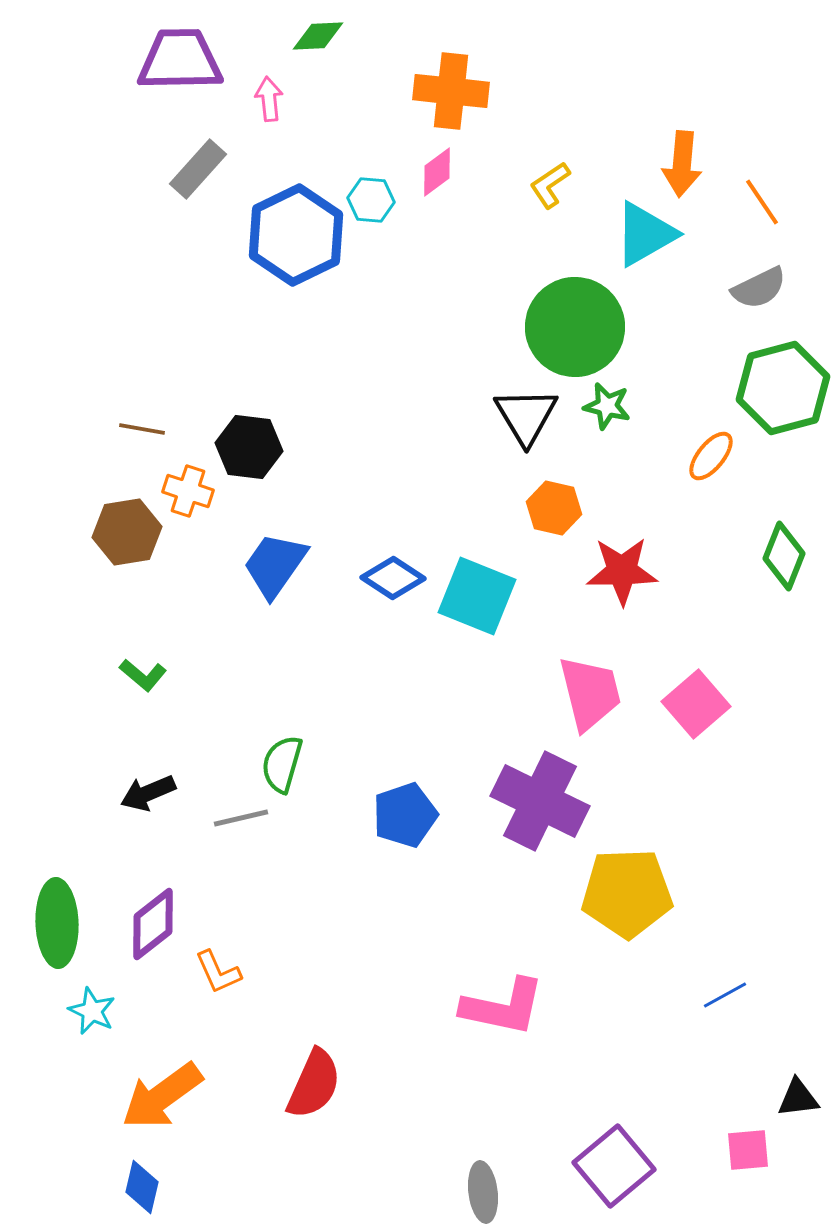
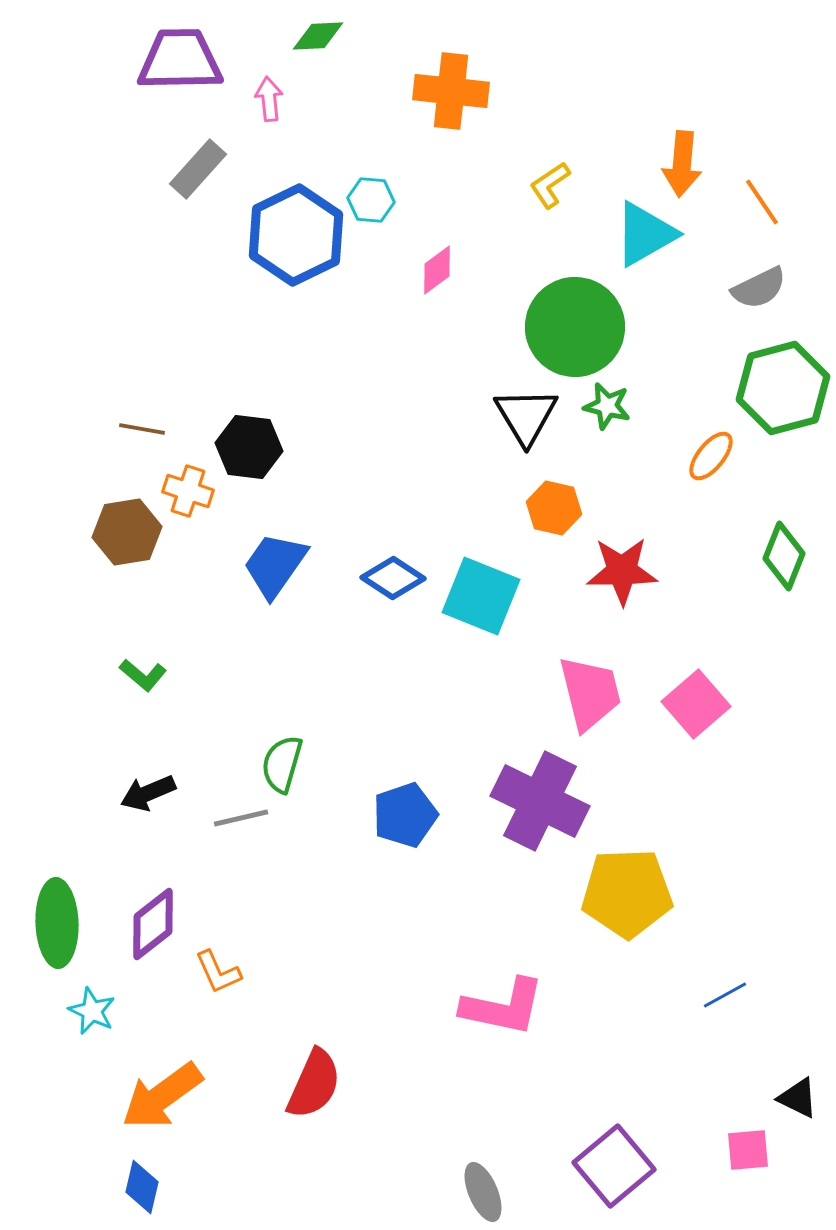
pink diamond at (437, 172): moved 98 px down
cyan square at (477, 596): moved 4 px right
black triangle at (798, 1098): rotated 33 degrees clockwise
gray ellipse at (483, 1192): rotated 16 degrees counterclockwise
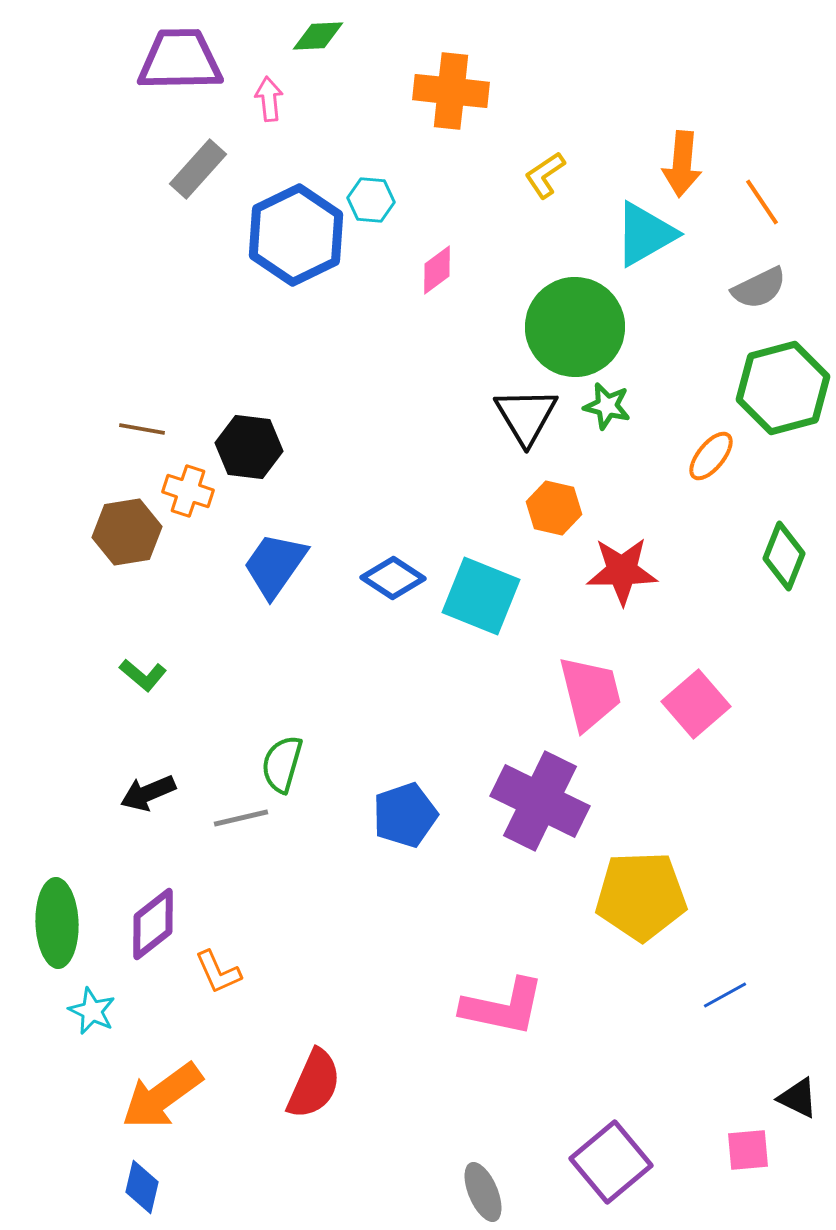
yellow L-shape at (550, 185): moved 5 px left, 10 px up
yellow pentagon at (627, 893): moved 14 px right, 3 px down
purple square at (614, 1166): moved 3 px left, 4 px up
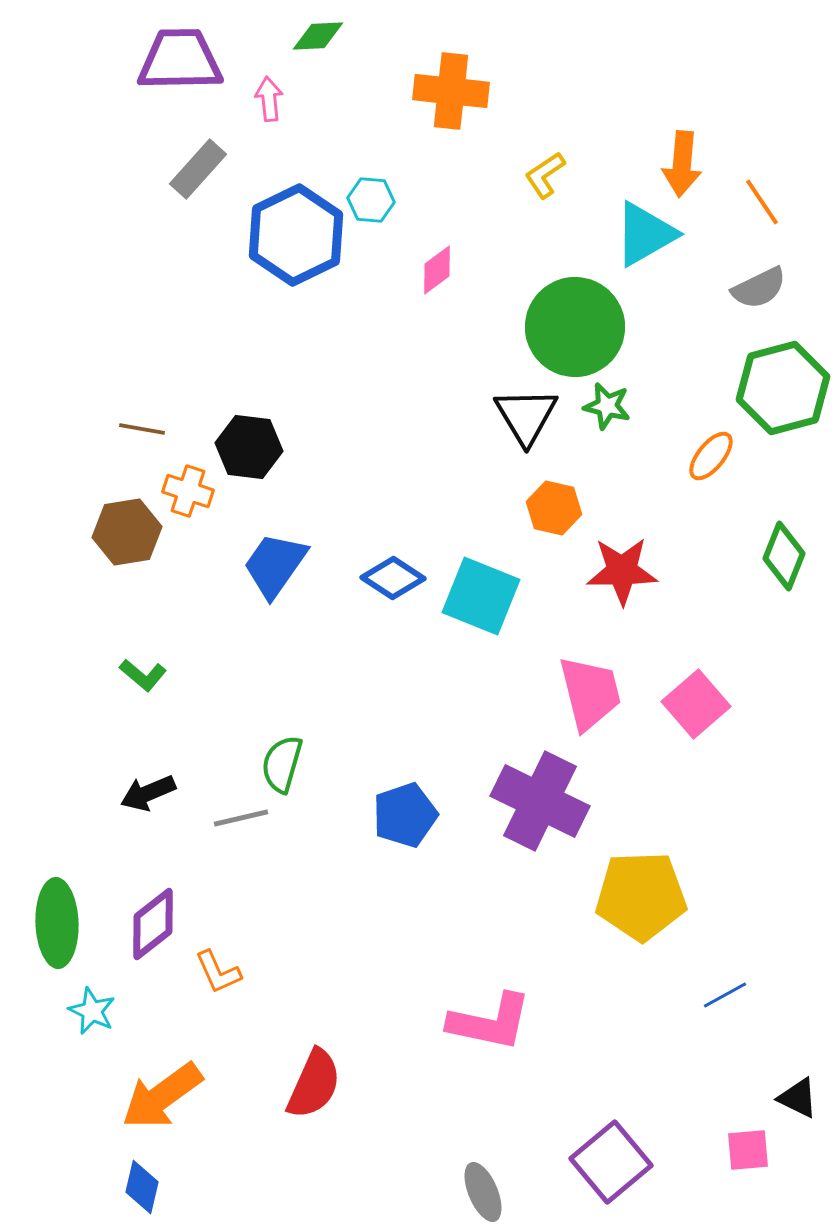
pink L-shape at (503, 1007): moved 13 px left, 15 px down
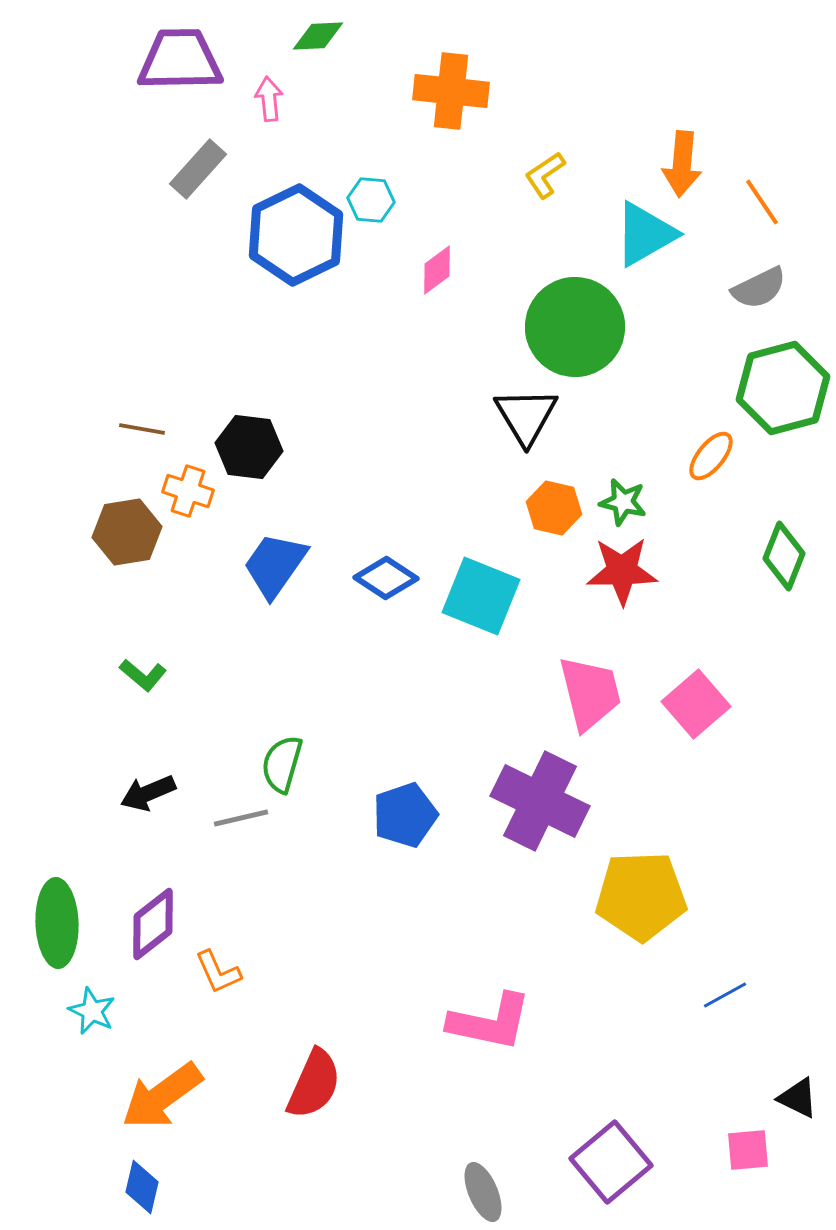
green star at (607, 406): moved 16 px right, 96 px down
blue diamond at (393, 578): moved 7 px left
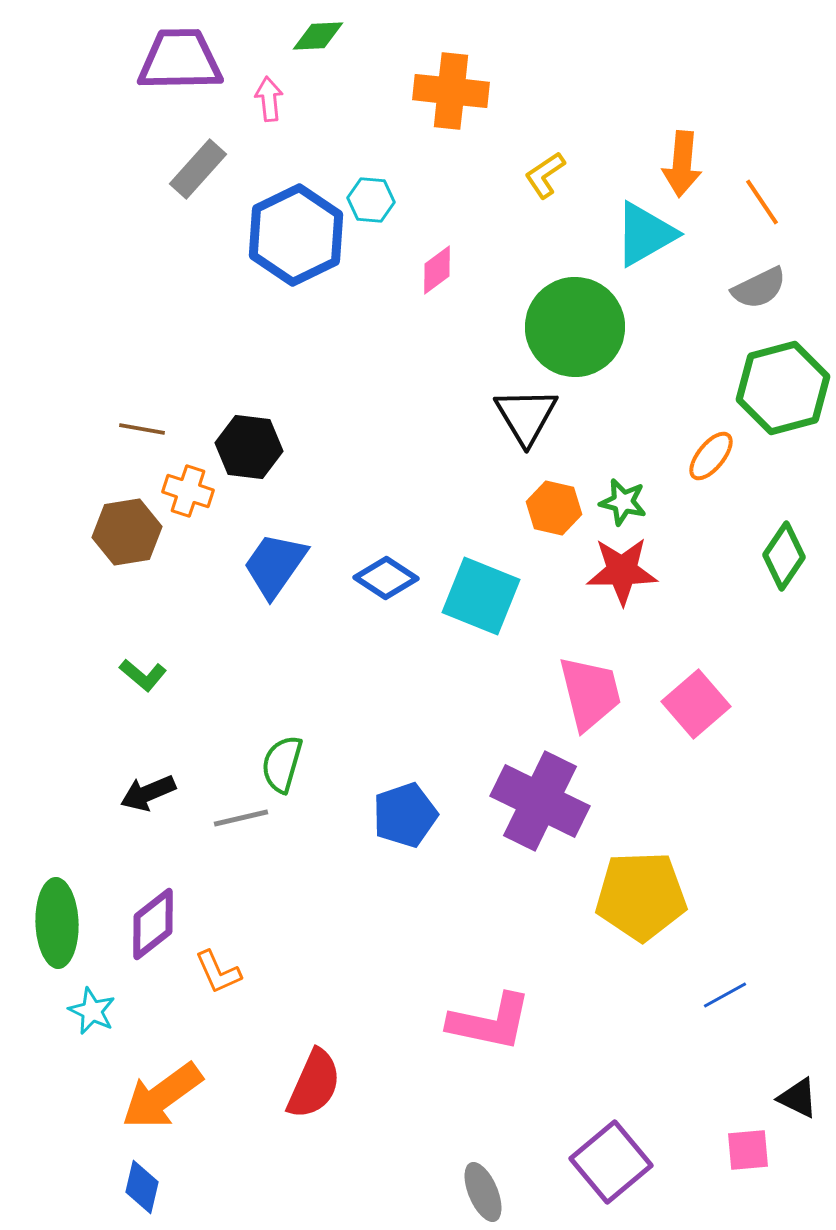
green diamond at (784, 556): rotated 12 degrees clockwise
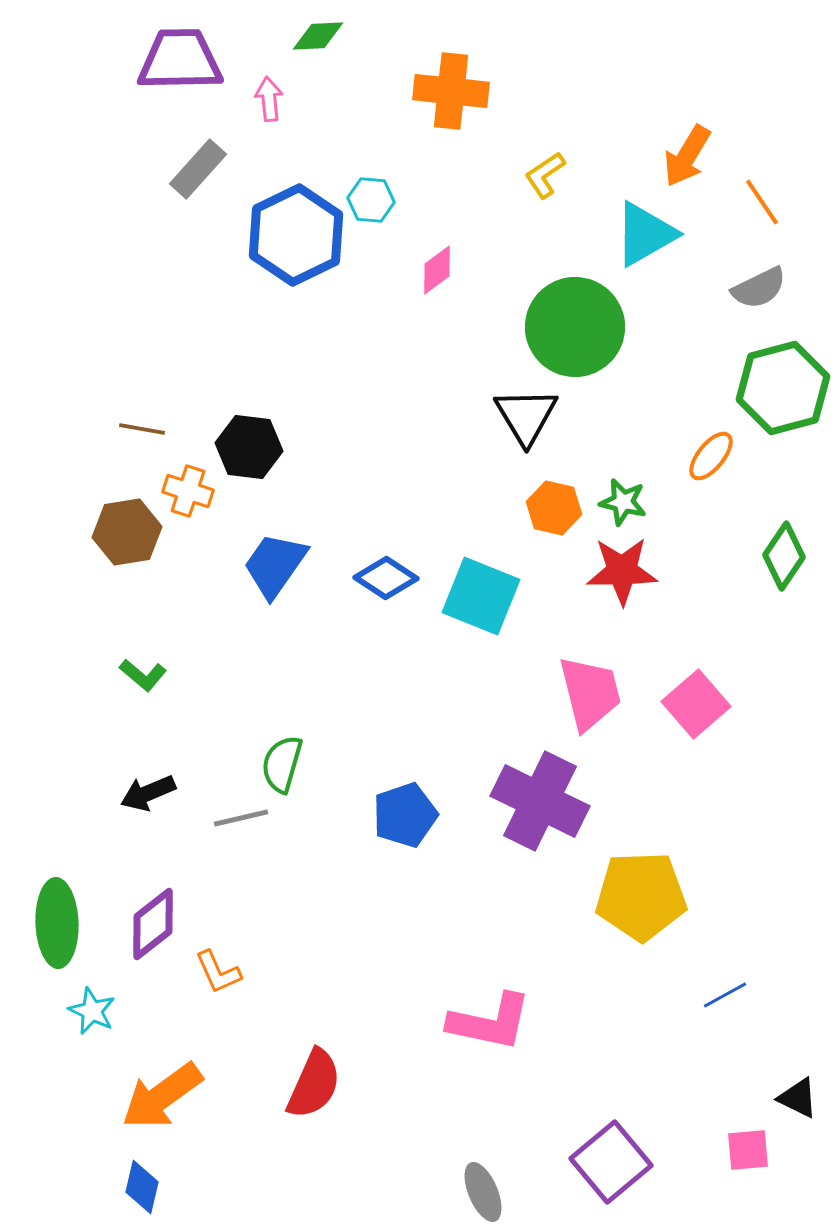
orange arrow at (682, 164): moved 5 px right, 8 px up; rotated 26 degrees clockwise
